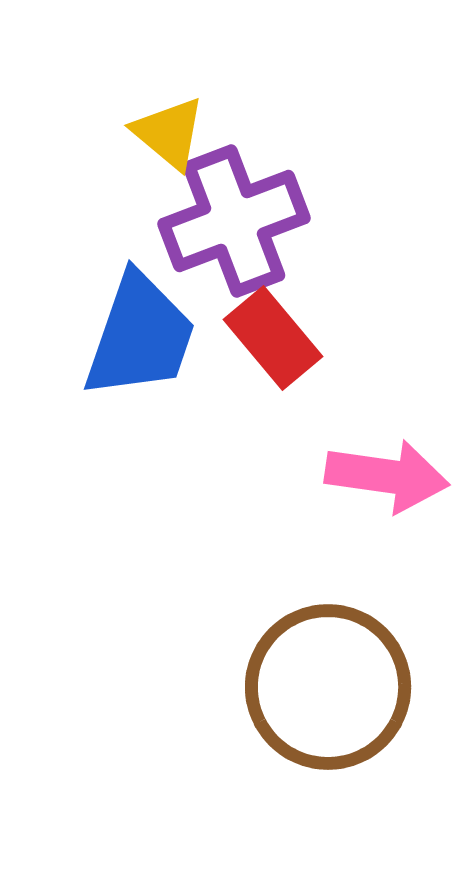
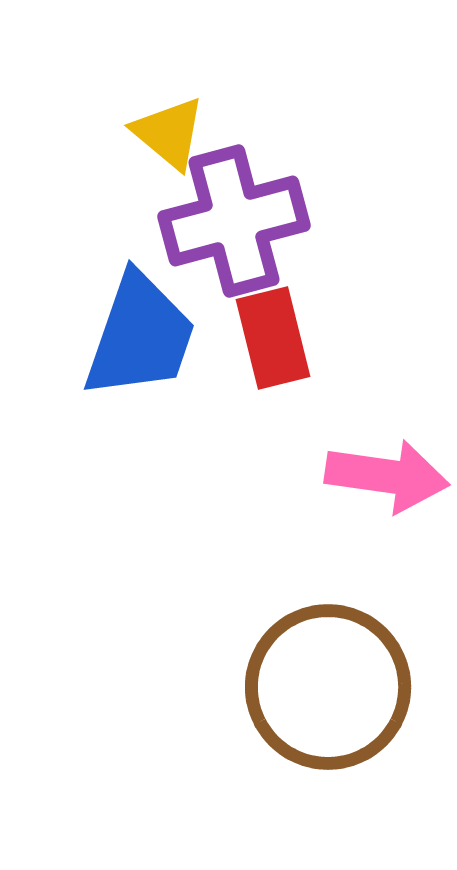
purple cross: rotated 6 degrees clockwise
red rectangle: rotated 26 degrees clockwise
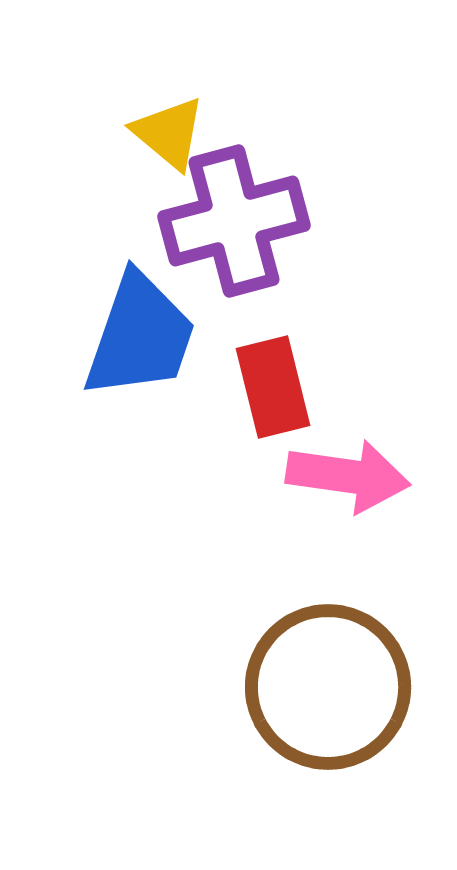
red rectangle: moved 49 px down
pink arrow: moved 39 px left
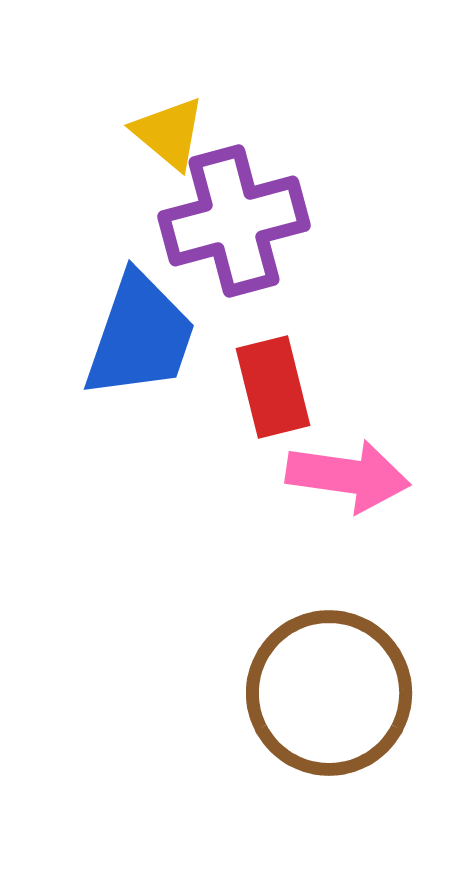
brown circle: moved 1 px right, 6 px down
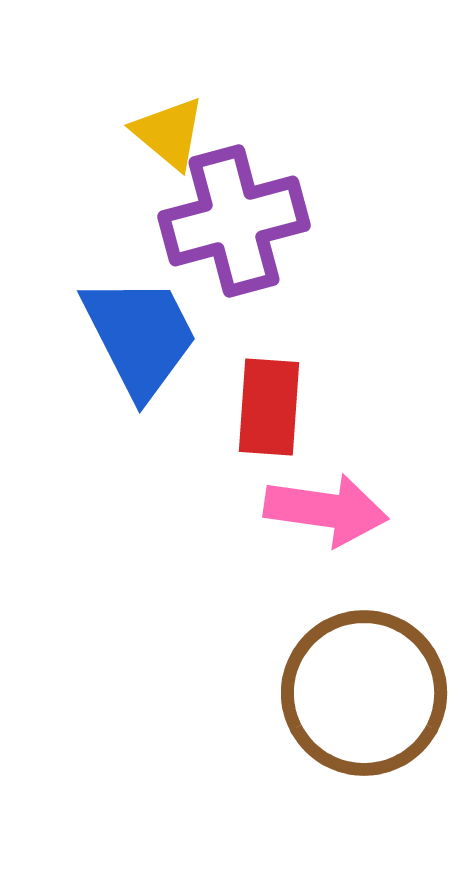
blue trapezoid: rotated 46 degrees counterclockwise
red rectangle: moved 4 px left, 20 px down; rotated 18 degrees clockwise
pink arrow: moved 22 px left, 34 px down
brown circle: moved 35 px right
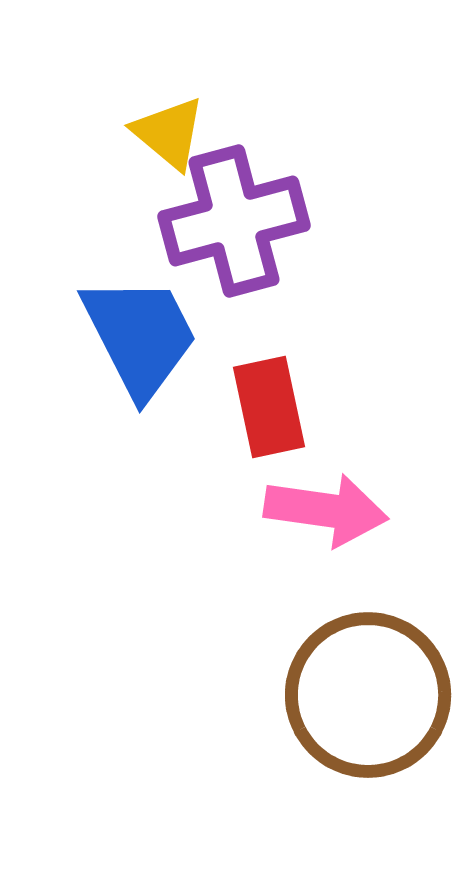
red rectangle: rotated 16 degrees counterclockwise
brown circle: moved 4 px right, 2 px down
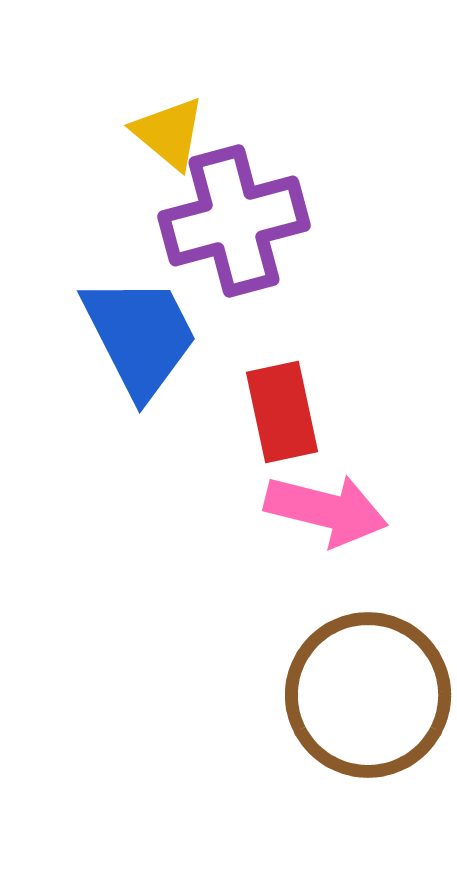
red rectangle: moved 13 px right, 5 px down
pink arrow: rotated 6 degrees clockwise
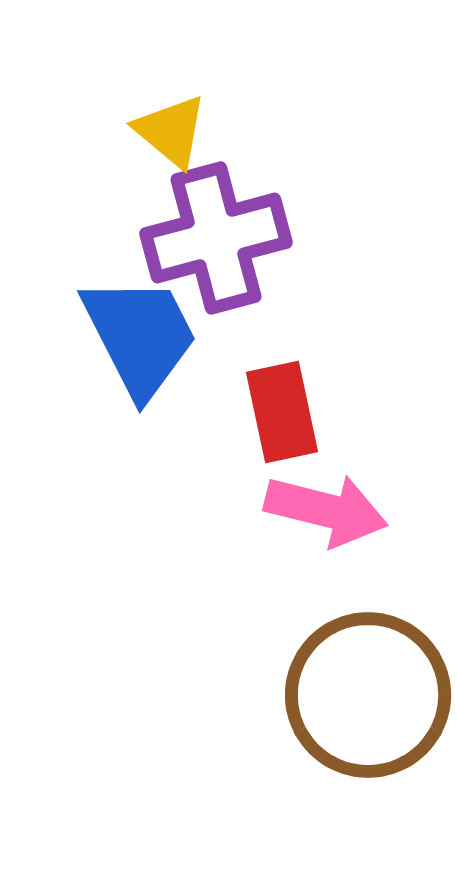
yellow triangle: moved 2 px right, 2 px up
purple cross: moved 18 px left, 17 px down
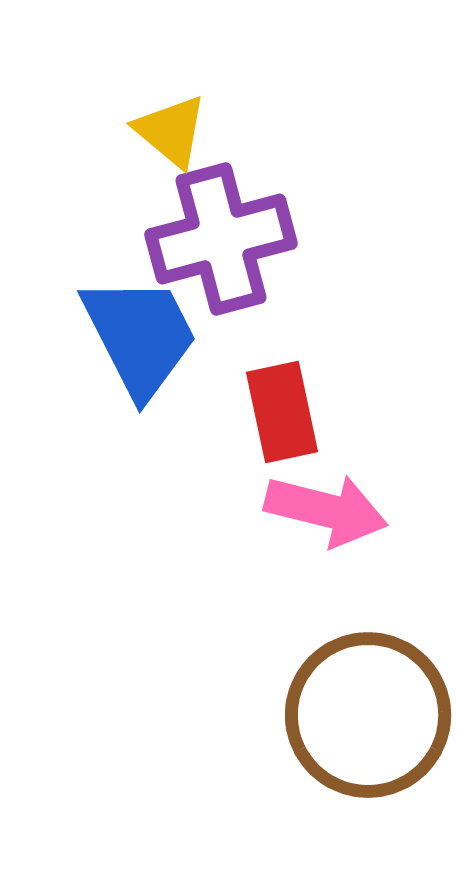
purple cross: moved 5 px right, 1 px down
brown circle: moved 20 px down
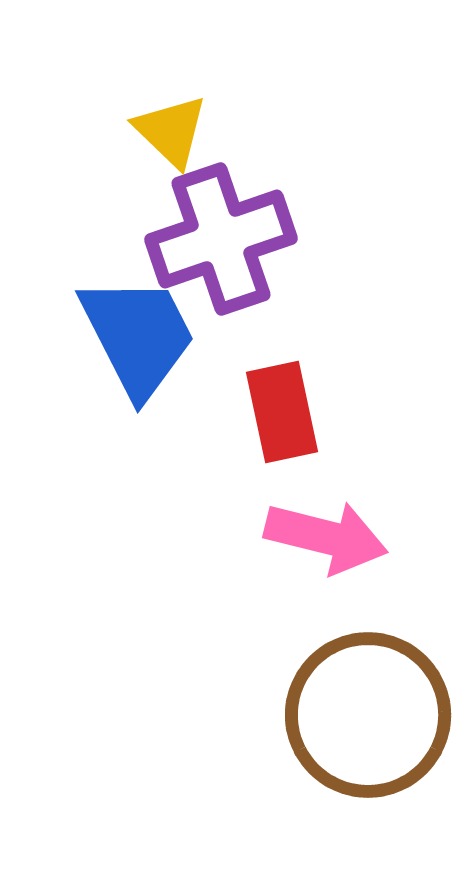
yellow triangle: rotated 4 degrees clockwise
purple cross: rotated 4 degrees counterclockwise
blue trapezoid: moved 2 px left
pink arrow: moved 27 px down
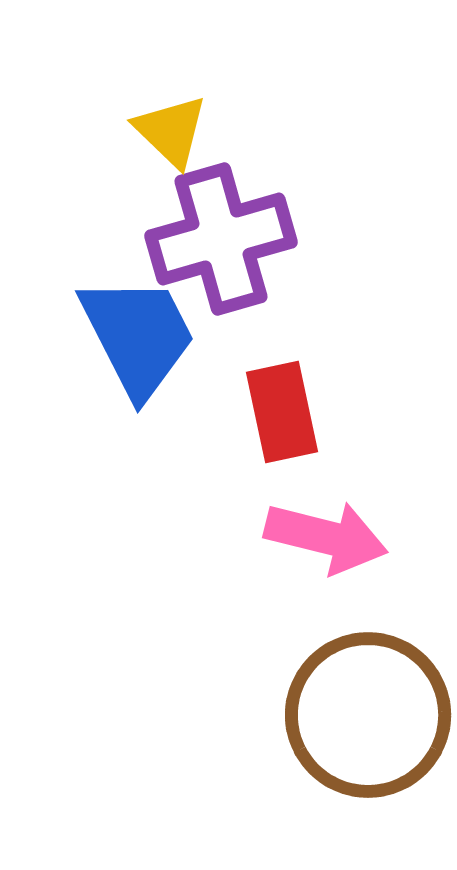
purple cross: rotated 3 degrees clockwise
